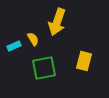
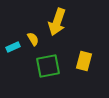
cyan rectangle: moved 1 px left, 1 px down
green square: moved 4 px right, 2 px up
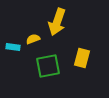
yellow semicircle: rotated 80 degrees counterclockwise
cyan rectangle: rotated 32 degrees clockwise
yellow rectangle: moved 2 px left, 3 px up
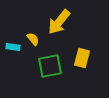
yellow arrow: moved 2 px right; rotated 20 degrees clockwise
yellow semicircle: rotated 72 degrees clockwise
green square: moved 2 px right
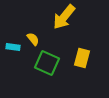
yellow arrow: moved 5 px right, 5 px up
green square: moved 3 px left, 3 px up; rotated 35 degrees clockwise
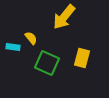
yellow semicircle: moved 2 px left, 1 px up
